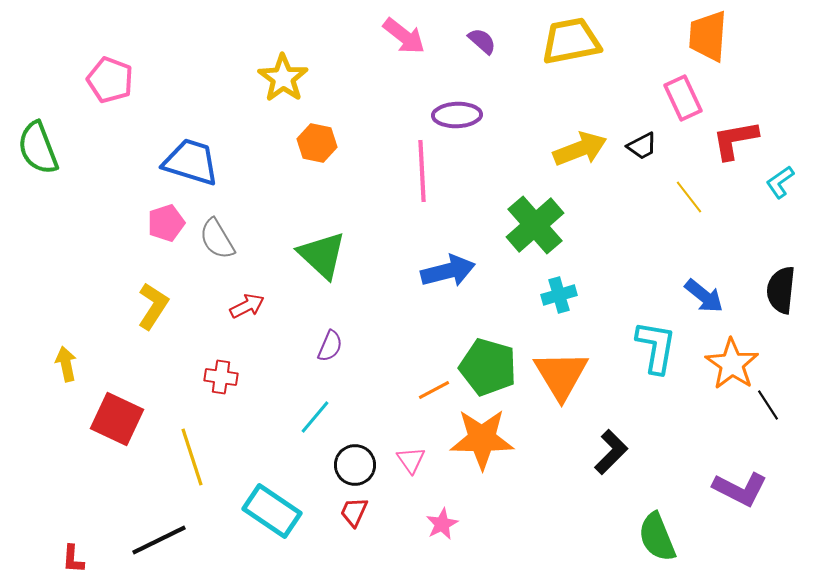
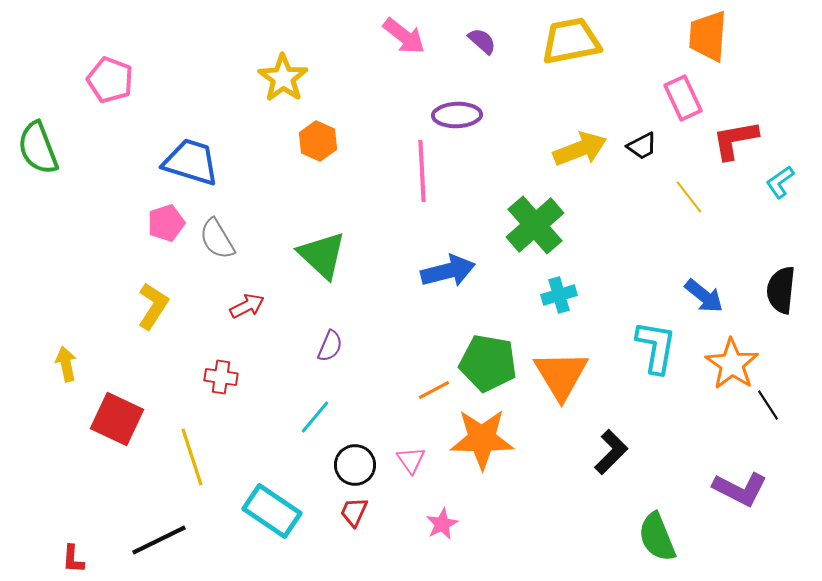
orange hexagon at (317, 143): moved 1 px right, 2 px up; rotated 12 degrees clockwise
green pentagon at (488, 367): moved 4 px up; rotated 6 degrees counterclockwise
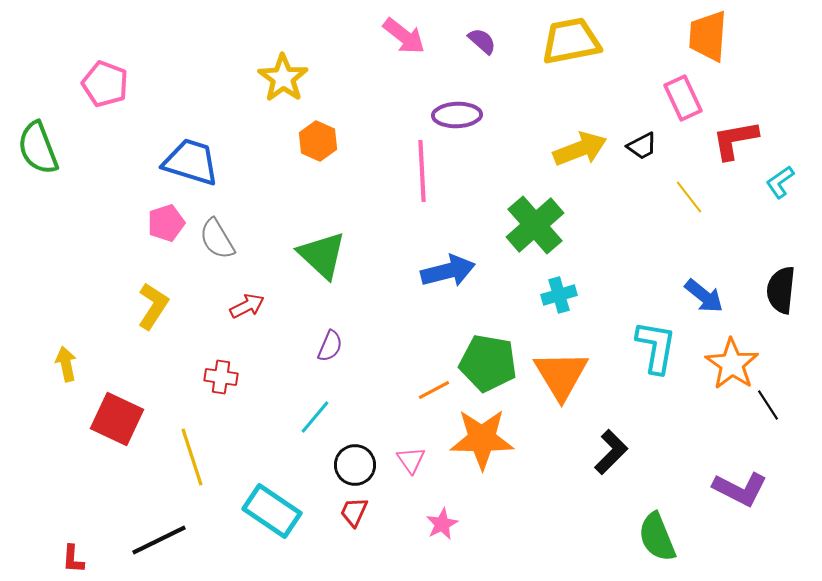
pink pentagon at (110, 80): moved 5 px left, 4 px down
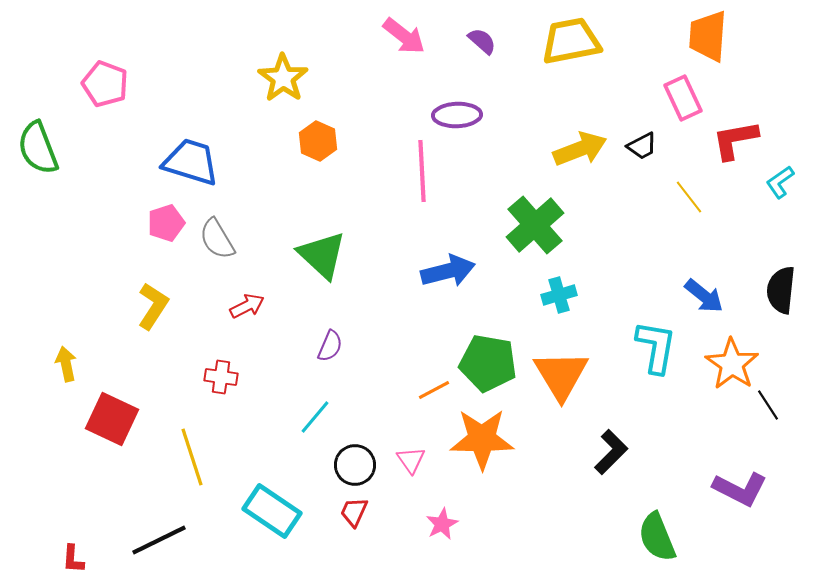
red square at (117, 419): moved 5 px left
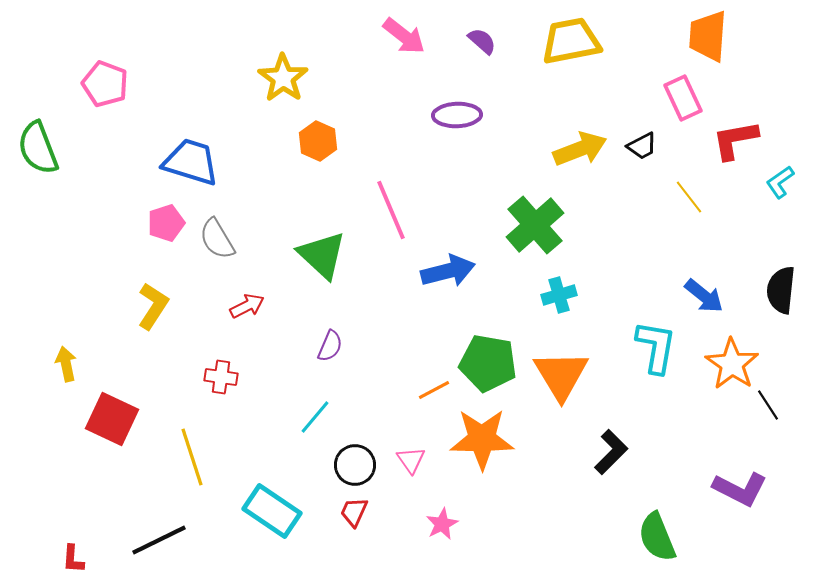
pink line at (422, 171): moved 31 px left, 39 px down; rotated 20 degrees counterclockwise
